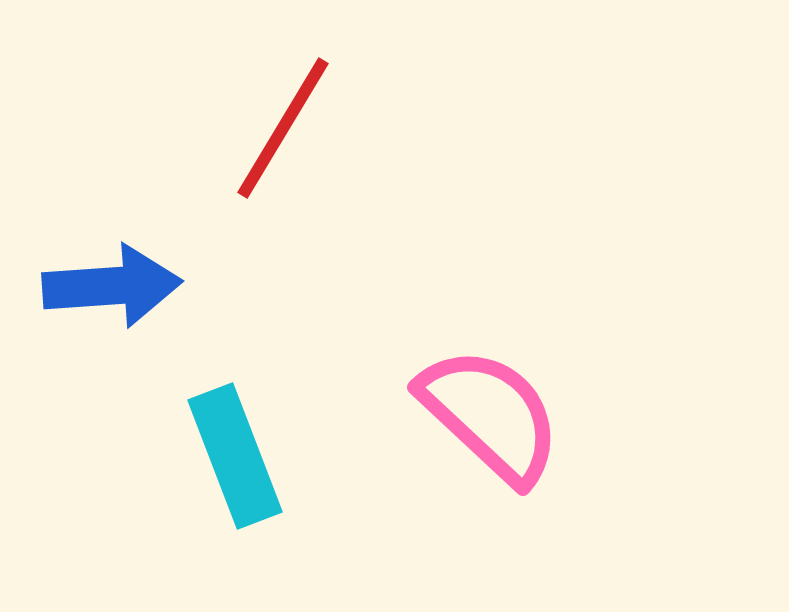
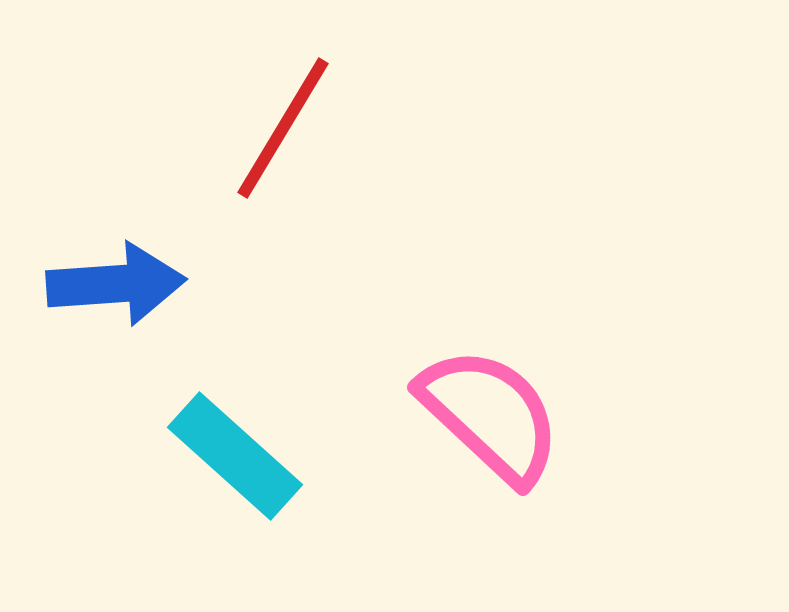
blue arrow: moved 4 px right, 2 px up
cyan rectangle: rotated 27 degrees counterclockwise
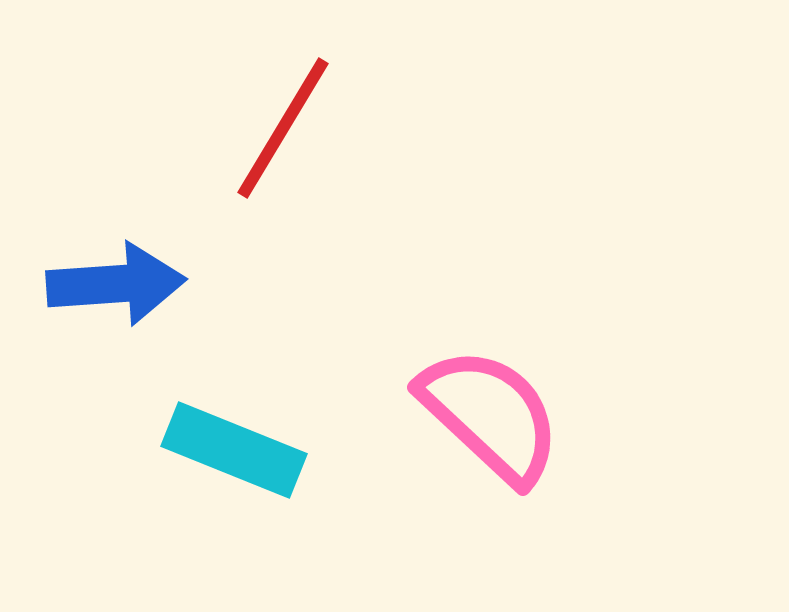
cyan rectangle: moved 1 px left, 6 px up; rotated 20 degrees counterclockwise
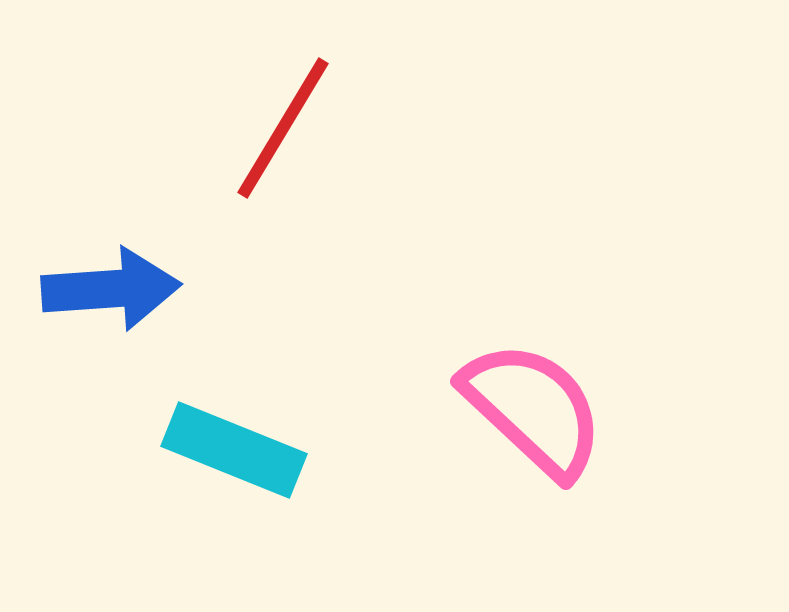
blue arrow: moved 5 px left, 5 px down
pink semicircle: moved 43 px right, 6 px up
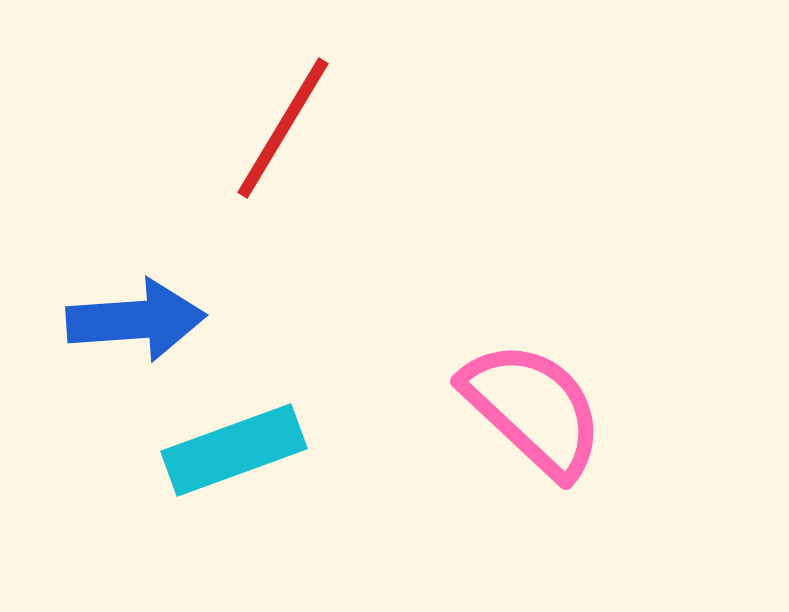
blue arrow: moved 25 px right, 31 px down
cyan rectangle: rotated 42 degrees counterclockwise
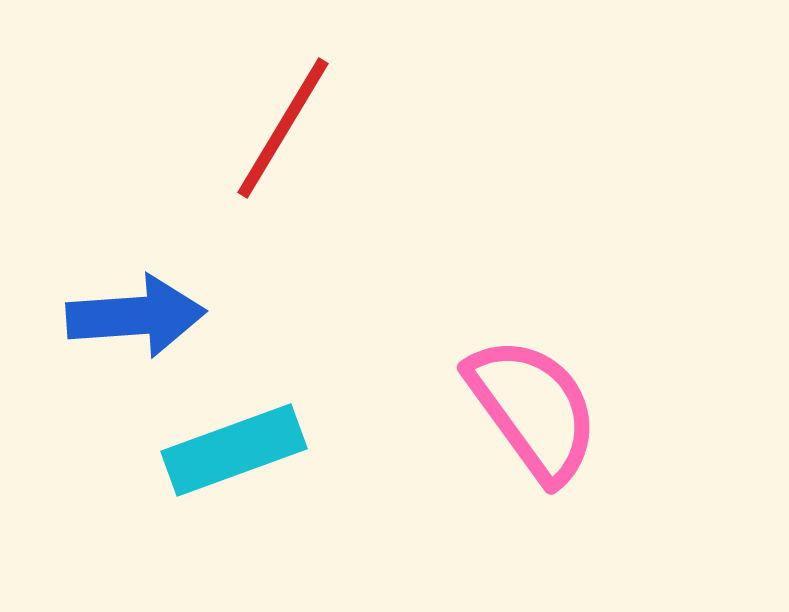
blue arrow: moved 4 px up
pink semicircle: rotated 11 degrees clockwise
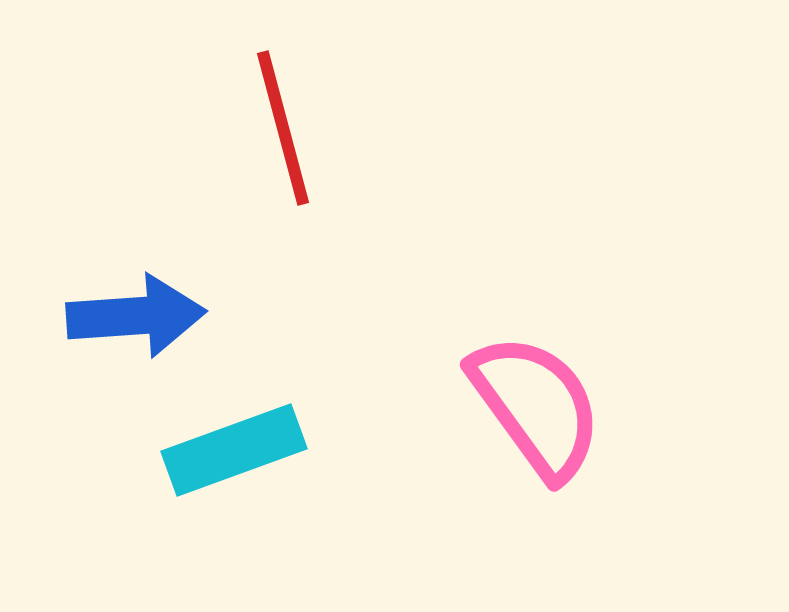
red line: rotated 46 degrees counterclockwise
pink semicircle: moved 3 px right, 3 px up
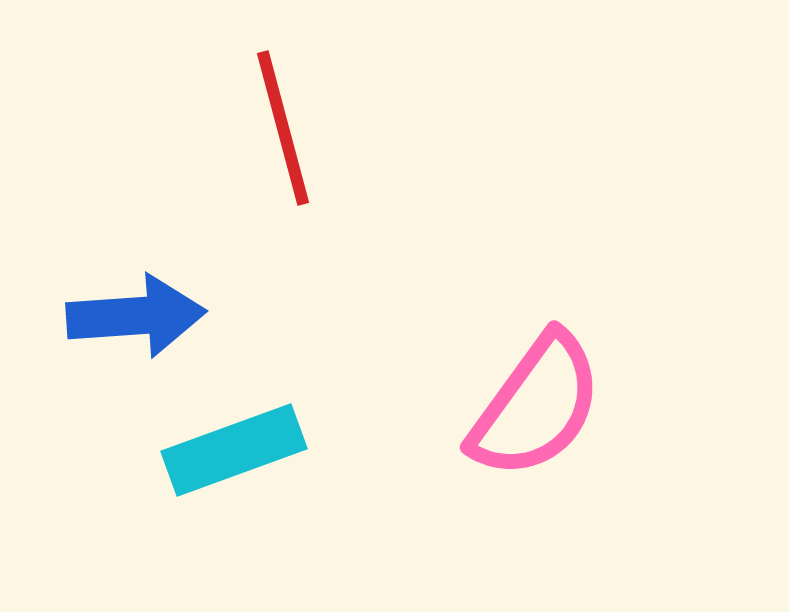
pink semicircle: rotated 72 degrees clockwise
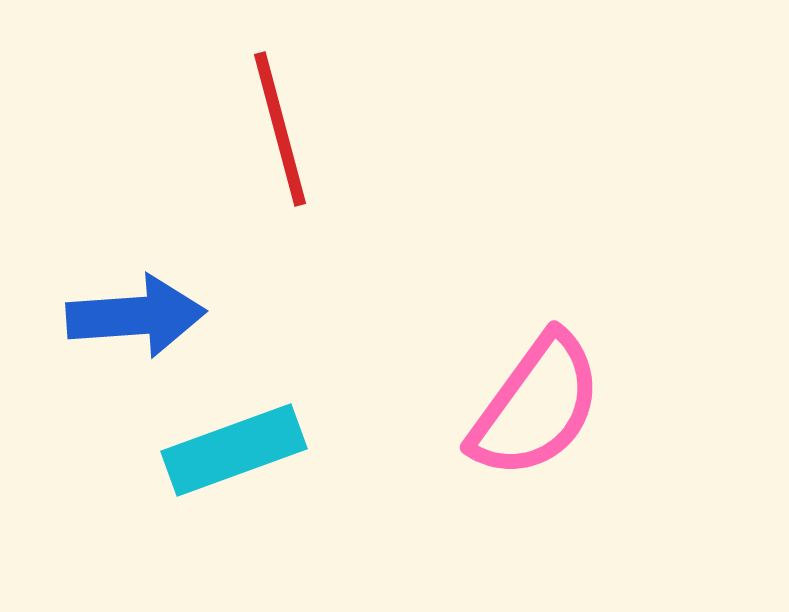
red line: moved 3 px left, 1 px down
